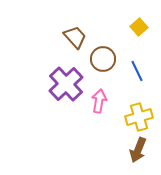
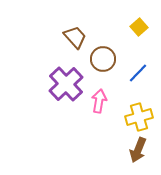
blue line: moved 1 px right, 2 px down; rotated 70 degrees clockwise
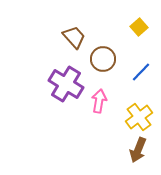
brown trapezoid: moved 1 px left
blue line: moved 3 px right, 1 px up
purple cross: rotated 16 degrees counterclockwise
yellow cross: rotated 20 degrees counterclockwise
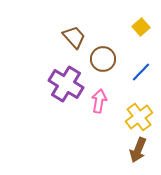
yellow square: moved 2 px right
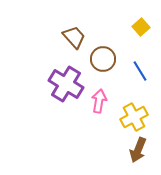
blue line: moved 1 px left, 1 px up; rotated 75 degrees counterclockwise
yellow cross: moved 5 px left; rotated 8 degrees clockwise
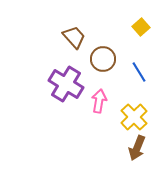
blue line: moved 1 px left, 1 px down
yellow cross: rotated 16 degrees counterclockwise
brown arrow: moved 1 px left, 2 px up
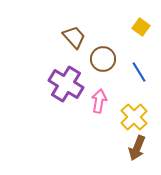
yellow square: rotated 12 degrees counterclockwise
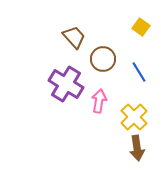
brown arrow: rotated 30 degrees counterclockwise
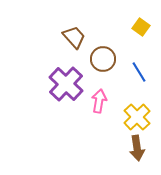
purple cross: rotated 12 degrees clockwise
yellow cross: moved 3 px right
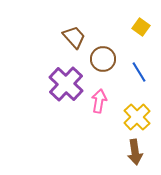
brown arrow: moved 2 px left, 4 px down
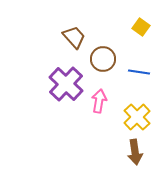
blue line: rotated 50 degrees counterclockwise
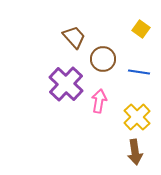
yellow square: moved 2 px down
